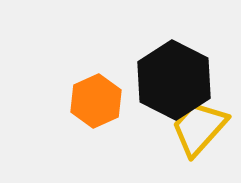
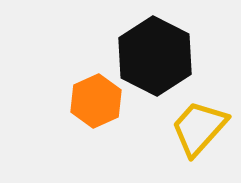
black hexagon: moved 19 px left, 24 px up
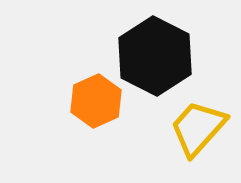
yellow trapezoid: moved 1 px left
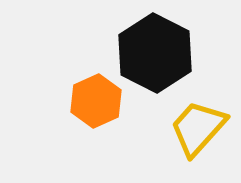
black hexagon: moved 3 px up
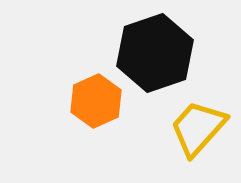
black hexagon: rotated 14 degrees clockwise
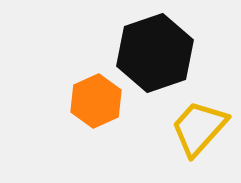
yellow trapezoid: moved 1 px right
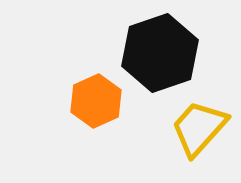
black hexagon: moved 5 px right
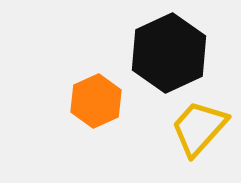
black hexagon: moved 9 px right; rotated 6 degrees counterclockwise
